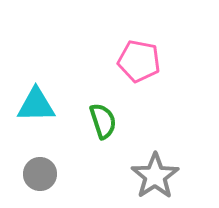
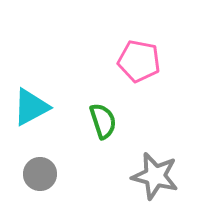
cyan triangle: moved 5 px left, 2 px down; rotated 27 degrees counterclockwise
gray star: rotated 24 degrees counterclockwise
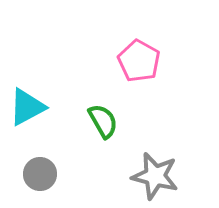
pink pentagon: rotated 18 degrees clockwise
cyan triangle: moved 4 px left
green semicircle: rotated 12 degrees counterclockwise
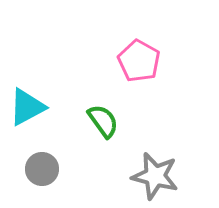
green semicircle: rotated 6 degrees counterclockwise
gray circle: moved 2 px right, 5 px up
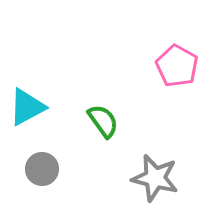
pink pentagon: moved 38 px right, 5 px down
gray star: moved 2 px down
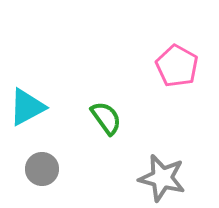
green semicircle: moved 3 px right, 3 px up
gray star: moved 7 px right
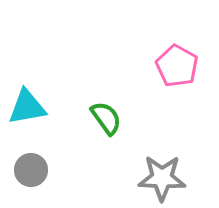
cyan triangle: rotated 18 degrees clockwise
gray circle: moved 11 px left, 1 px down
gray star: rotated 12 degrees counterclockwise
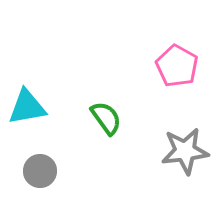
gray circle: moved 9 px right, 1 px down
gray star: moved 23 px right, 27 px up; rotated 9 degrees counterclockwise
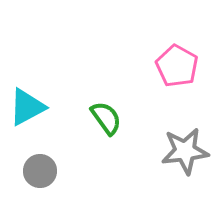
cyan triangle: rotated 18 degrees counterclockwise
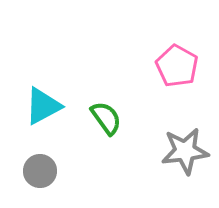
cyan triangle: moved 16 px right, 1 px up
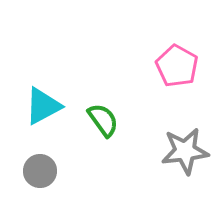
green semicircle: moved 3 px left, 2 px down
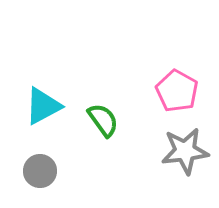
pink pentagon: moved 25 px down
